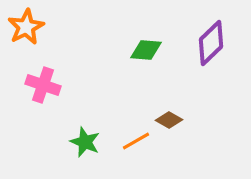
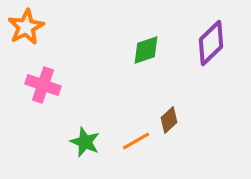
green diamond: rotated 24 degrees counterclockwise
brown diamond: rotated 72 degrees counterclockwise
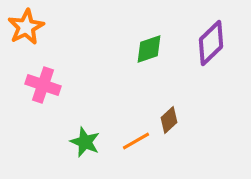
green diamond: moved 3 px right, 1 px up
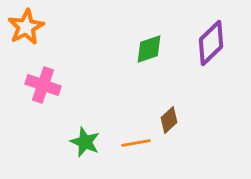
orange line: moved 2 px down; rotated 20 degrees clockwise
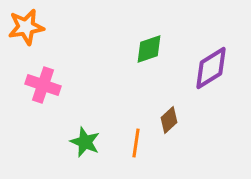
orange star: rotated 18 degrees clockwise
purple diamond: moved 25 px down; rotated 12 degrees clockwise
orange line: rotated 72 degrees counterclockwise
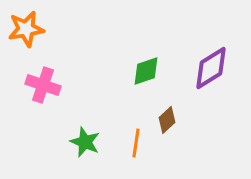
orange star: moved 2 px down
green diamond: moved 3 px left, 22 px down
brown diamond: moved 2 px left
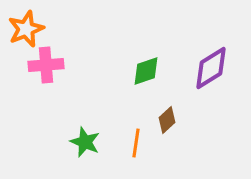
orange star: rotated 12 degrees counterclockwise
pink cross: moved 3 px right, 20 px up; rotated 24 degrees counterclockwise
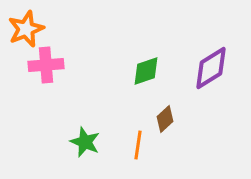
brown diamond: moved 2 px left, 1 px up
orange line: moved 2 px right, 2 px down
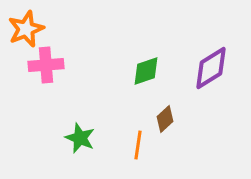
green star: moved 5 px left, 4 px up
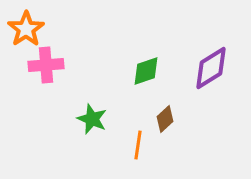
orange star: rotated 12 degrees counterclockwise
green star: moved 12 px right, 19 px up
